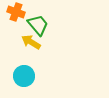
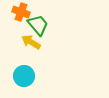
orange cross: moved 5 px right
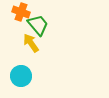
yellow arrow: moved 1 px down; rotated 24 degrees clockwise
cyan circle: moved 3 px left
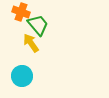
cyan circle: moved 1 px right
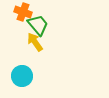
orange cross: moved 2 px right
yellow arrow: moved 4 px right, 1 px up
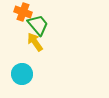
cyan circle: moved 2 px up
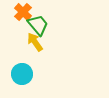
orange cross: rotated 24 degrees clockwise
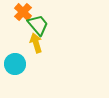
yellow arrow: moved 1 px right, 1 px down; rotated 18 degrees clockwise
cyan circle: moved 7 px left, 10 px up
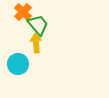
yellow arrow: rotated 12 degrees clockwise
cyan circle: moved 3 px right
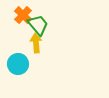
orange cross: moved 3 px down
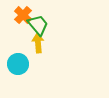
yellow arrow: moved 2 px right
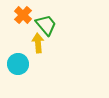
green trapezoid: moved 8 px right
